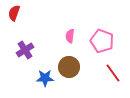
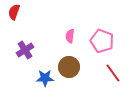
red semicircle: moved 1 px up
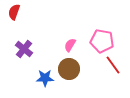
pink semicircle: moved 9 px down; rotated 24 degrees clockwise
pink pentagon: rotated 10 degrees counterclockwise
purple cross: moved 1 px left, 1 px up; rotated 18 degrees counterclockwise
brown circle: moved 2 px down
red line: moved 8 px up
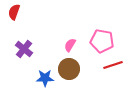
red line: rotated 72 degrees counterclockwise
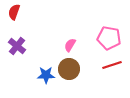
pink pentagon: moved 7 px right, 3 px up
purple cross: moved 7 px left, 3 px up
red line: moved 1 px left
blue star: moved 1 px right, 3 px up
